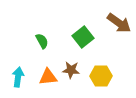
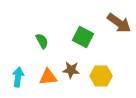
green square: rotated 25 degrees counterclockwise
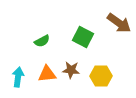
green semicircle: rotated 91 degrees clockwise
orange triangle: moved 1 px left, 3 px up
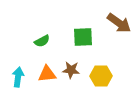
green square: rotated 30 degrees counterclockwise
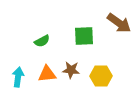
green square: moved 1 px right, 1 px up
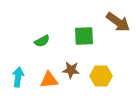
brown arrow: moved 1 px left, 1 px up
orange triangle: moved 2 px right, 6 px down
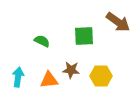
green semicircle: rotated 126 degrees counterclockwise
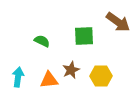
brown star: rotated 30 degrees counterclockwise
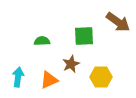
green semicircle: rotated 28 degrees counterclockwise
brown star: moved 6 px up
yellow hexagon: moved 1 px down
orange triangle: rotated 18 degrees counterclockwise
